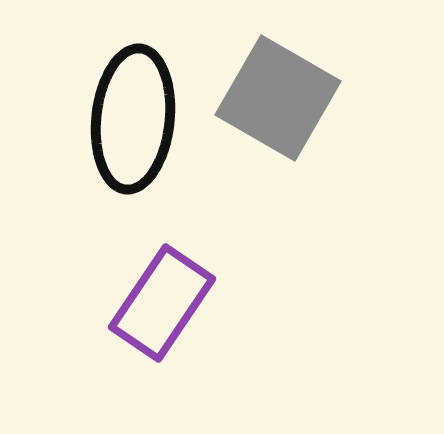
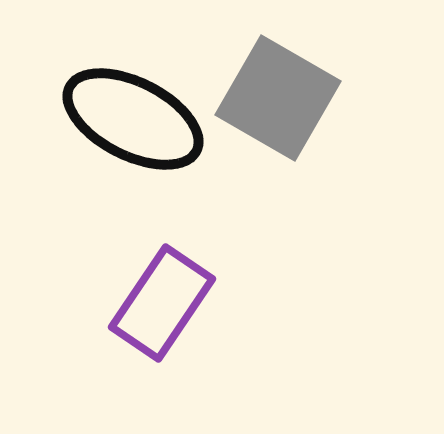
black ellipse: rotated 69 degrees counterclockwise
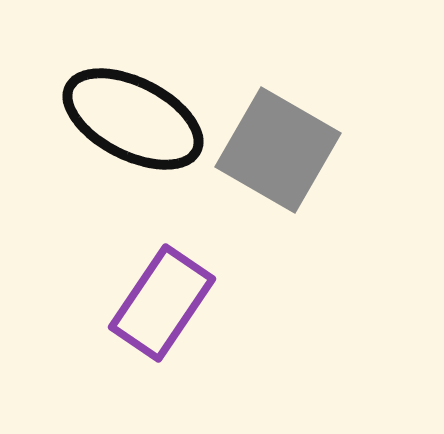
gray square: moved 52 px down
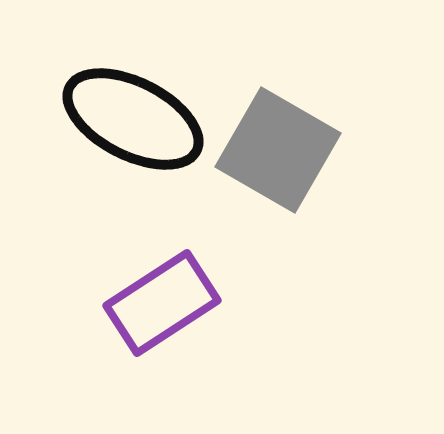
purple rectangle: rotated 23 degrees clockwise
